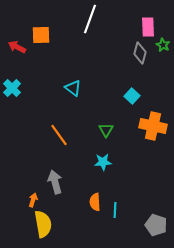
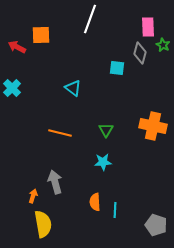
cyan square: moved 15 px left, 28 px up; rotated 35 degrees counterclockwise
orange line: moved 1 px right, 2 px up; rotated 40 degrees counterclockwise
orange arrow: moved 4 px up
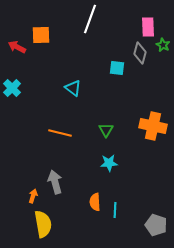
cyan star: moved 6 px right, 1 px down
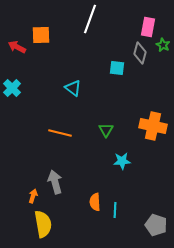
pink rectangle: rotated 12 degrees clockwise
cyan star: moved 13 px right, 2 px up
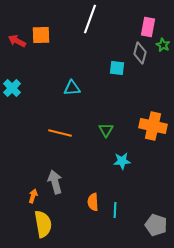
red arrow: moved 6 px up
cyan triangle: moved 1 px left; rotated 42 degrees counterclockwise
orange semicircle: moved 2 px left
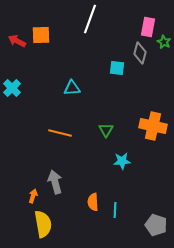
green star: moved 1 px right, 3 px up
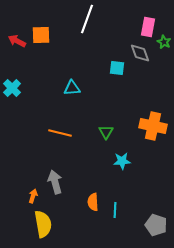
white line: moved 3 px left
gray diamond: rotated 35 degrees counterclockwise
green triangle: moved 2 px down
